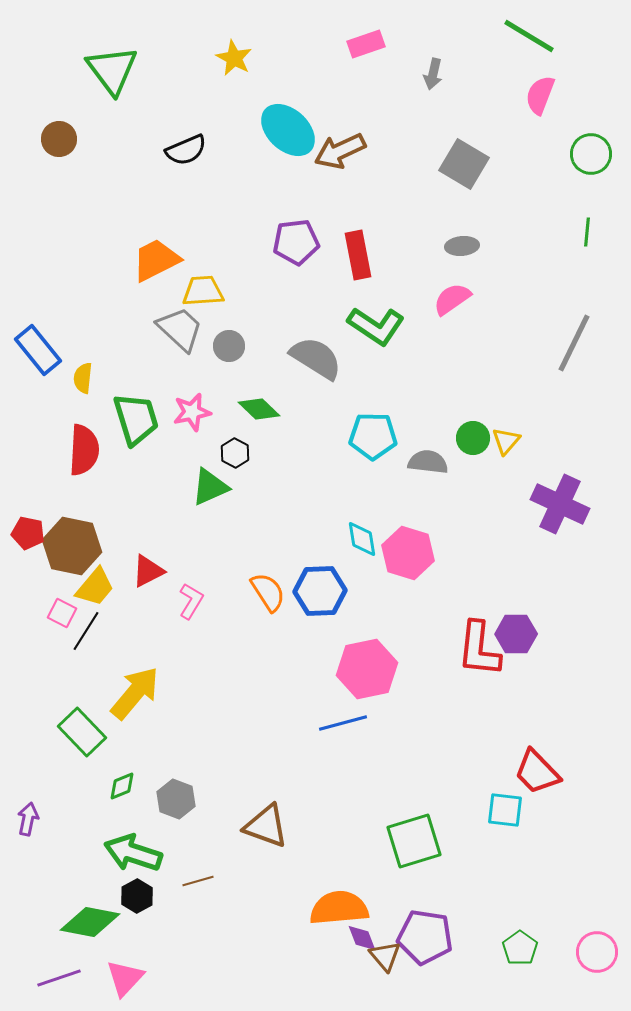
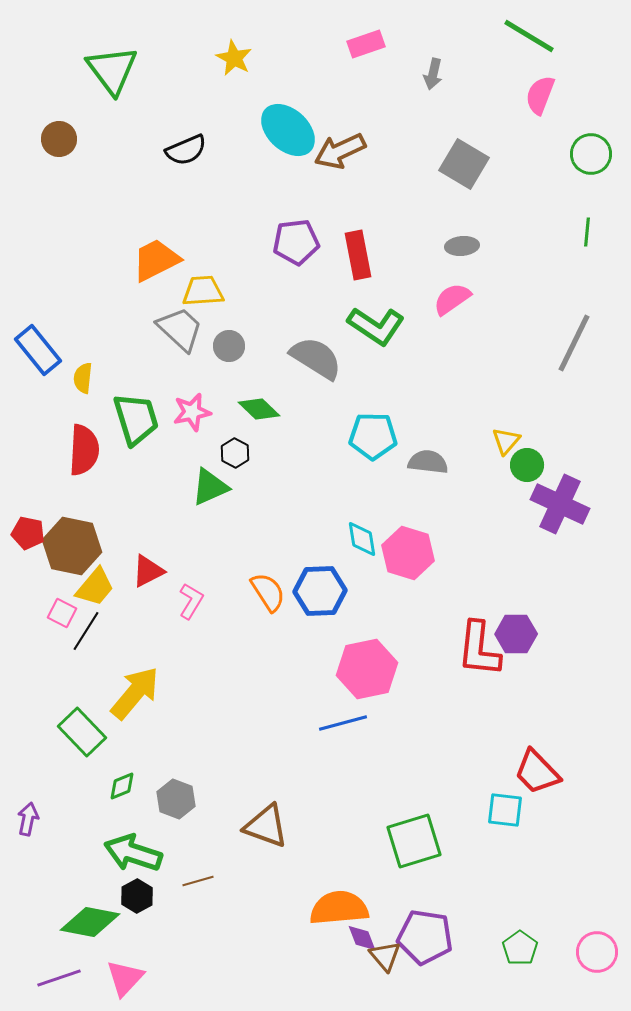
green circle at (473, 438): moved 54 px right, 27 px down
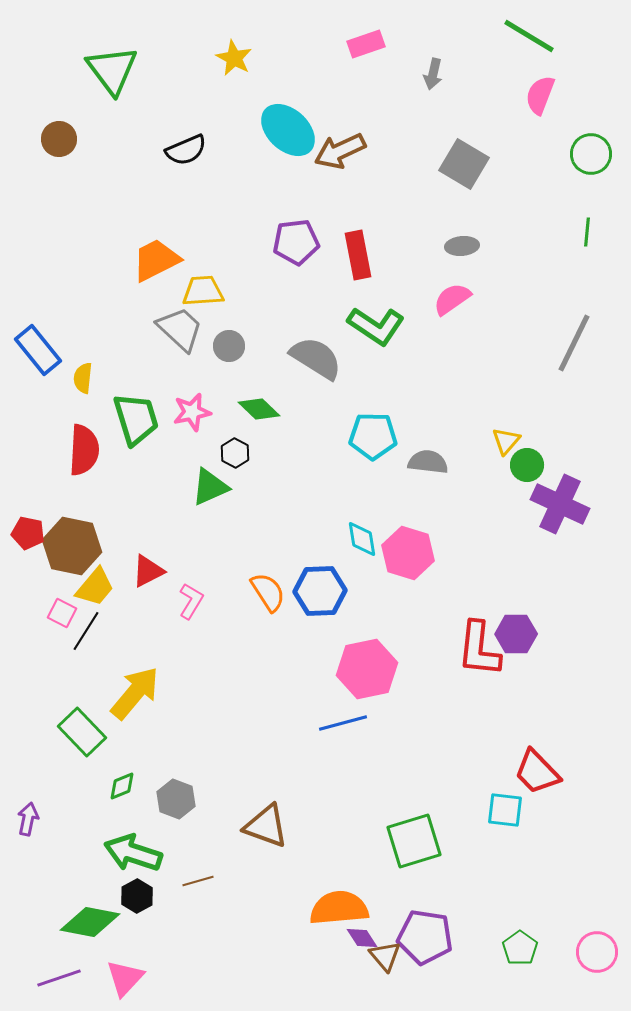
purple diamond at (362, 938): rotated 12 degrees counterclockwise
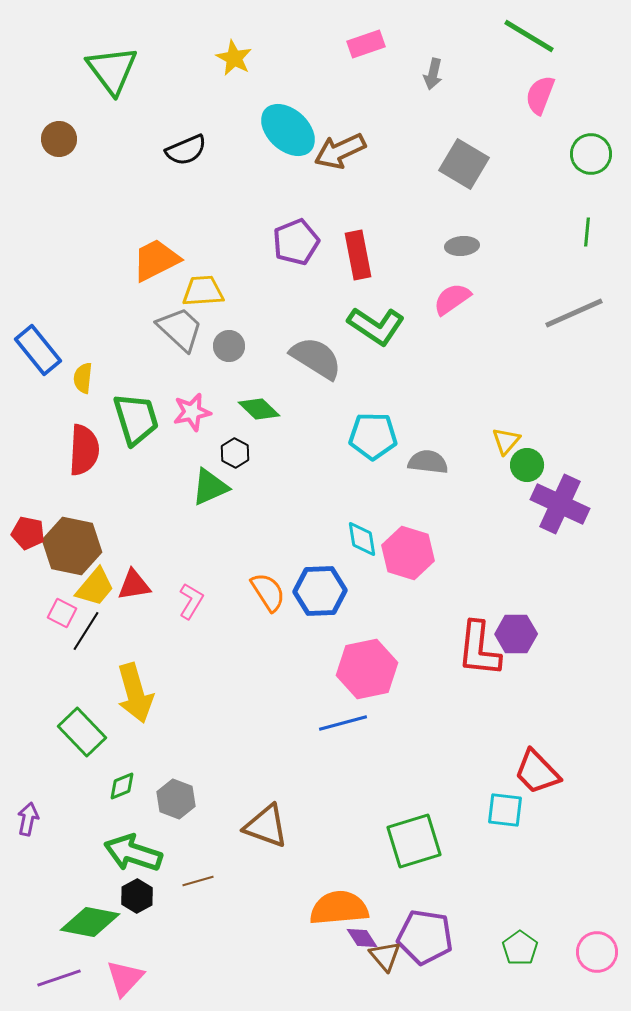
purple pentagon at (296, 242): rotated 15 degrees counterclockwise
gray line at (574, 343): moved 30 px up; rotated 40 degrees clockwise
red triangle at (148, 571): moved 14 px left, 14 px down; rotated 18 degrees clockwise
yellow arrow at (135, 693): rotated 124 degrees clockwise
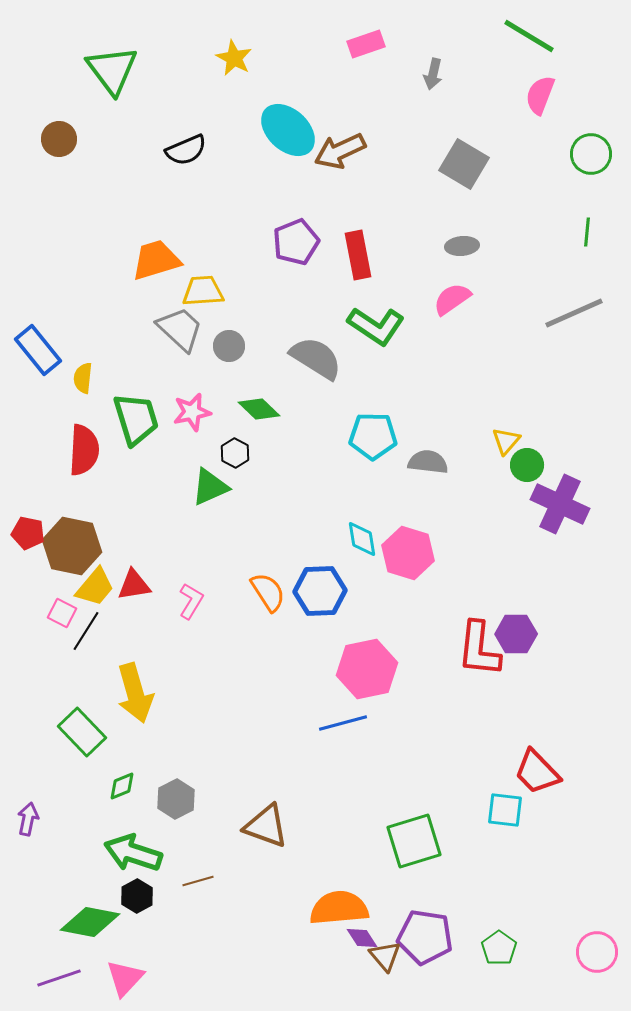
orange trapezoid at (156, 260): rotated 10 degrees clockwise
gray hexagon at (176, 799): rotated 12 degrees clockwise
green pentagon at (520, 948): moved 21 px left
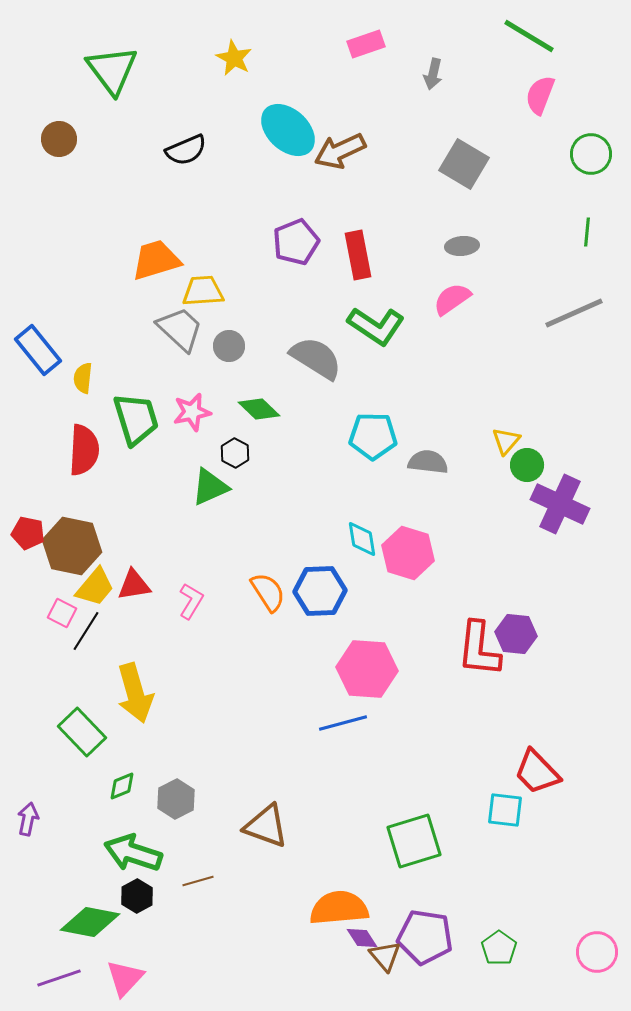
purple hexagon at (516, 634): rotated 6 degrees clockwise
pink hexagon at (367, 669): rotated 16 degrees clockwise
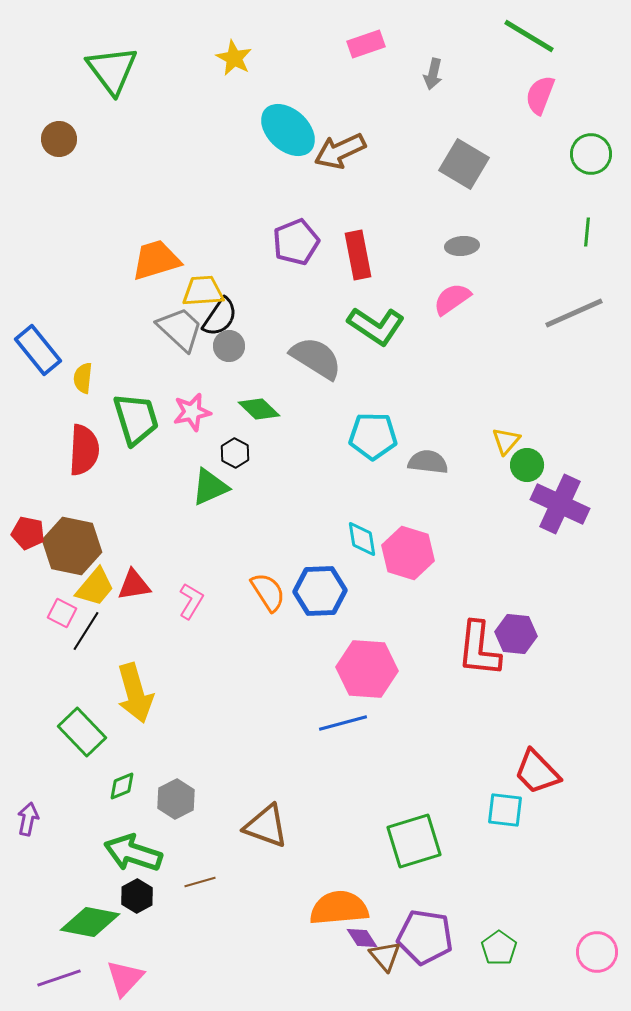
black semicircle at (186, 150): moved 34 px right, 167 px down; rotated 33 degrees counterclockwise
brown line at (198, 881): moved 2 px right, 1 px down
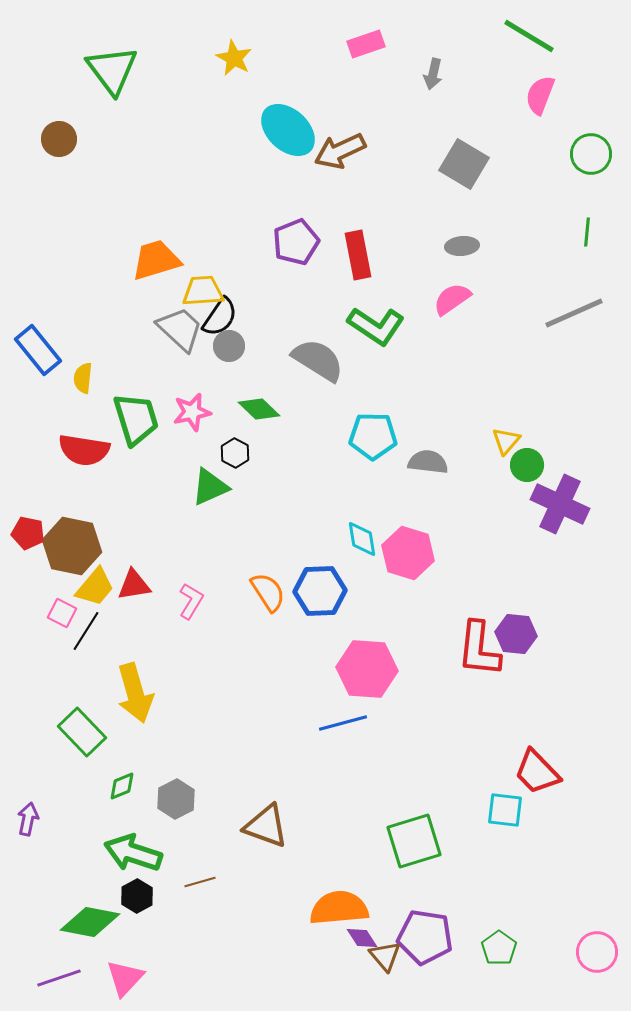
gray semicircle at (316, 358): moved 2 px right, 2 px down
red semicircle at (84, 450): rotated 96 degrees clockwise
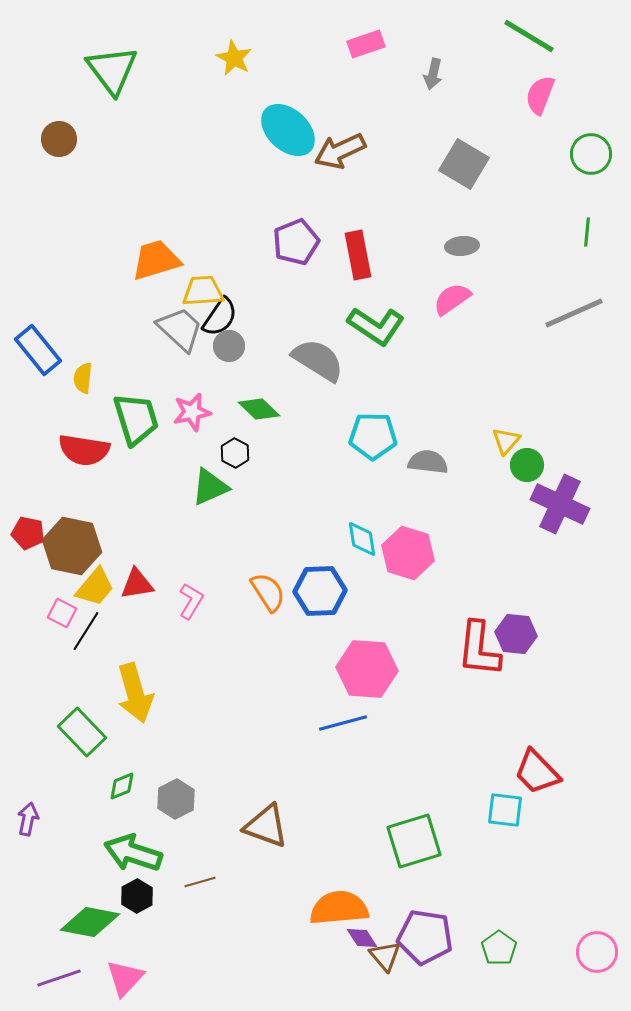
red triangle at (134, 585): moved 3 px right, 1 px up
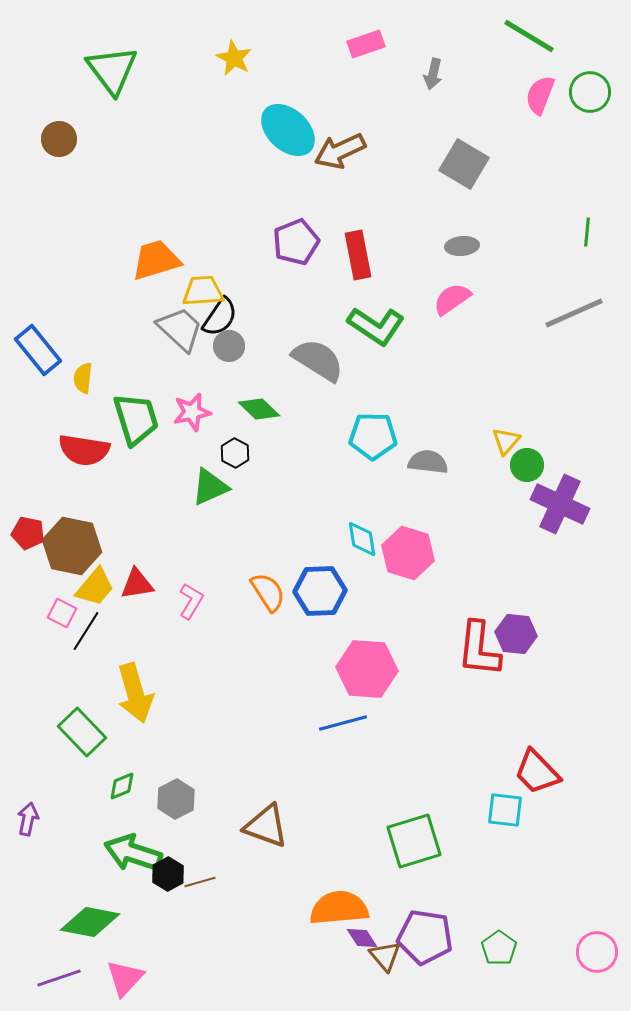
green circle at (591, 154): moved 1 px left, 62 px up
black hexagon at (137, 896): moved 31 px right, 22 px up
